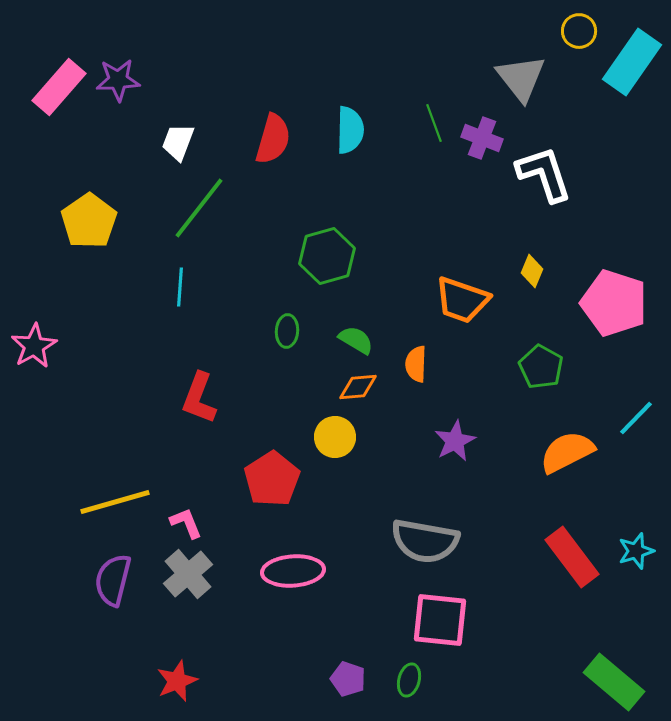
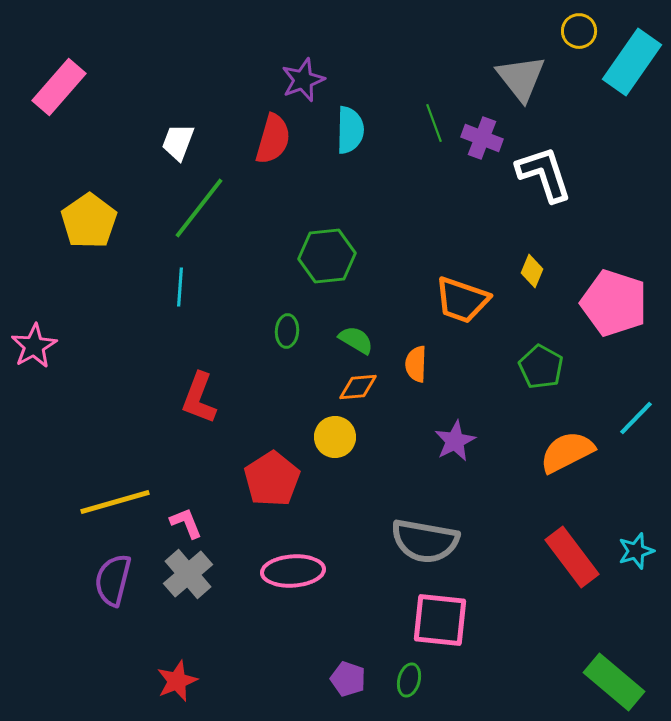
purple star at (118, 80): moved 185 px right; rotated 18 degrees counterclockwise
green hexagon at (327, 256): rotated 10 degrees clockwise
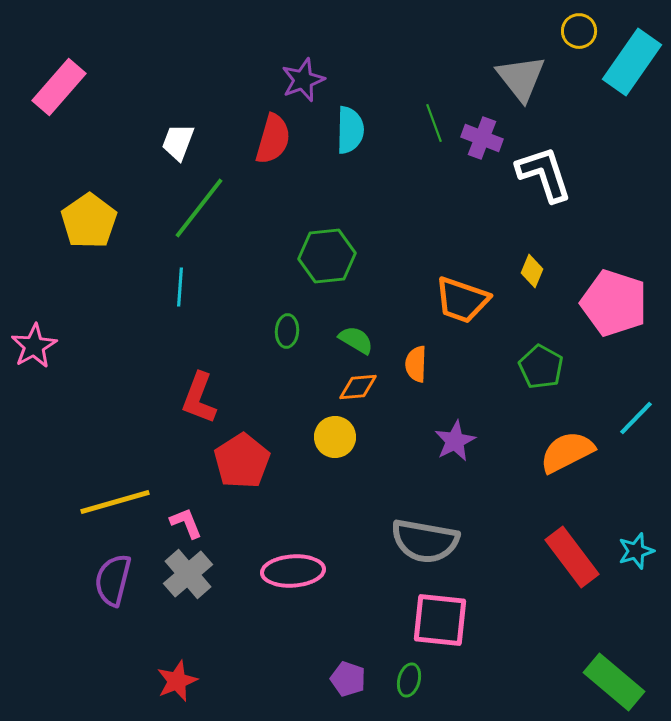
red pentagon at (272, 479): moved 30 px left, 18 px up
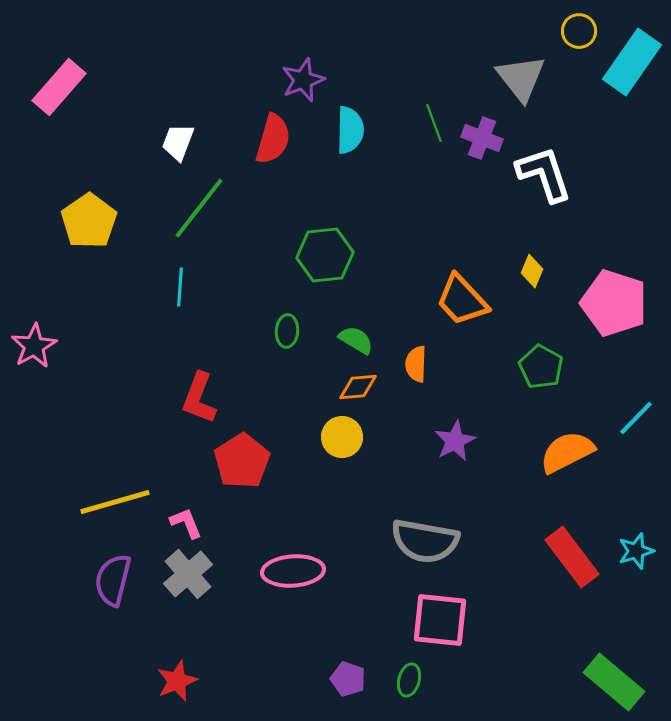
green hexagon at (327, 256): moved 2 px left, 1 px up
orange trapezoid at (462, 300): rotated 28 degrees clockwise
yellow circle at (335, 437): moved 7 px right
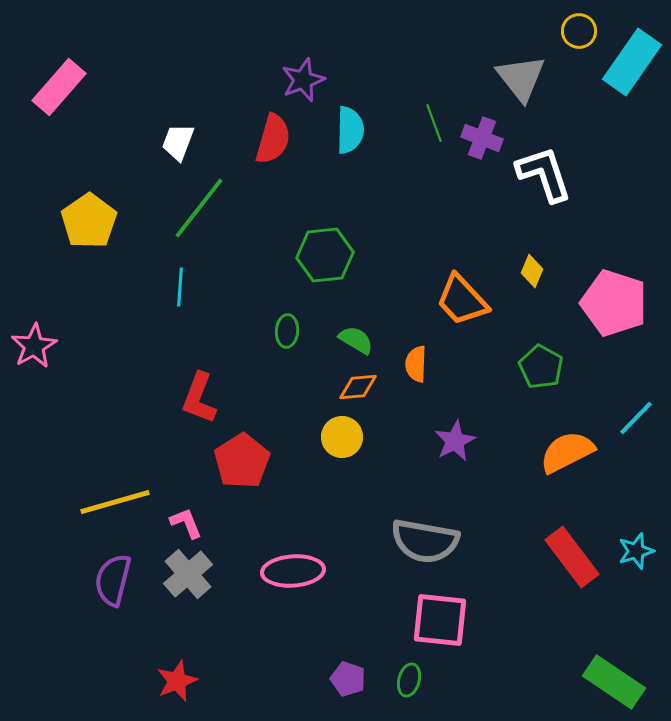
green rectangle at (614, 682): rotated 6 degrees counterclockwise
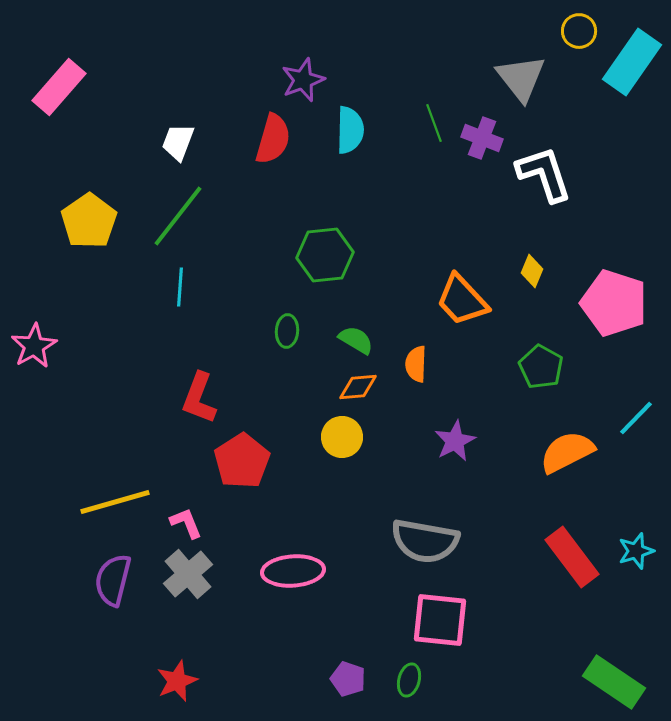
green line at (199, 208): moved 21 px left, 8 px down
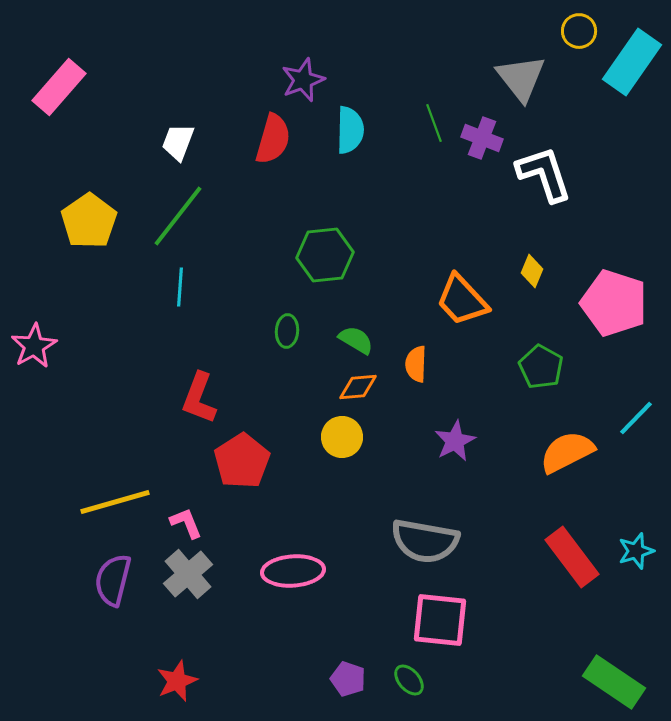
green ellipse at (409, 680): rotated 56 degrees counterclockwise
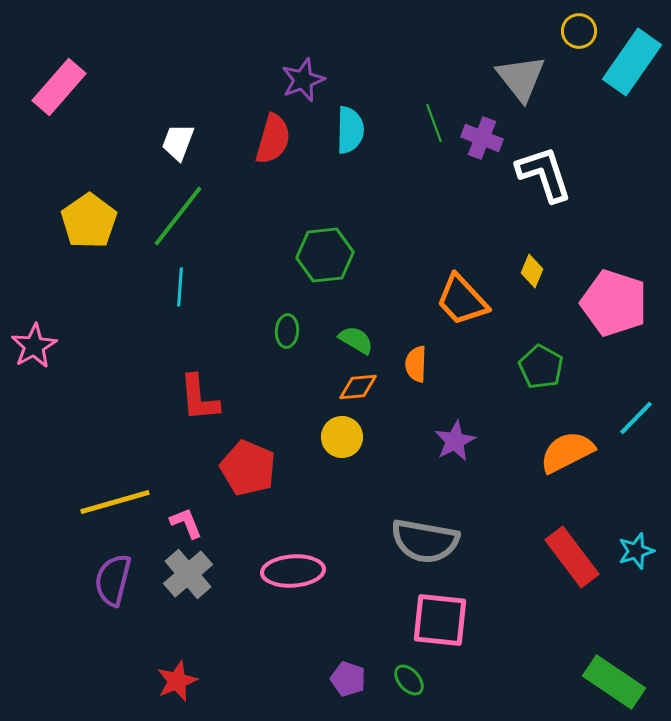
red L-shape at (199, 398): rotated 26 degrees counterclockwise
red pentagon at (242, 461): moved 6 px right, 7 px down; rotated 16 degrees counterclockwise
